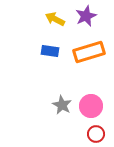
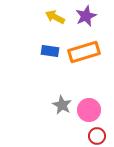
yellow arrow: moved 2 px up
orange rectangle: moved 5 px left
pink circle: moved 2 px left, 4 px down
red circle: moved 1 px right, 2 px down
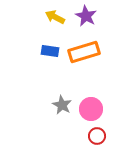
purple star: rotated 20 degrees counterclockwise
pink circle: moved 2 px right, 1 px up
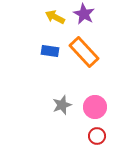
purple star: moved 2 px left, 2 px up
orange rectangle: rotated 64 degrees clockwise
gray star: rotated 24 degrees clockwise
pink circle: moved 4 px right, 2 px up
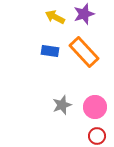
purple star: rotated 25 degrees clockwise
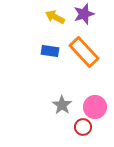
gray star: rotated 18 degrees counterclockwise
red circle: moved 14 px left, 9 px up
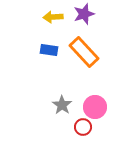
yellow arrow: moved 2 px left; rotated 30 degrees counterclockwise
blue rectangle: moved 1 px left, 1 px up
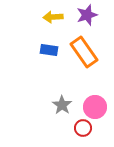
purple star: moved 3 px right, 1 px down
orange rectangle: rotated 8 degrees clockwise
red circle: moved 1 px down
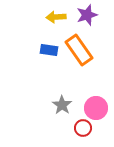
yellow arrow: moved 3 px right
orange rectangle: moved 5 px left, 2 px up
pink circle: moved 1 px right, 1 px down
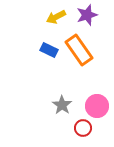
yellow arrow: rotated 24 degrees counterclockwise
blue rectangle: rotated 18 degrees clockwise
pink circle: moved 1 px right, 2 px up
